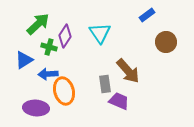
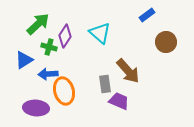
cyan triangle: rotated 15 degrees counterclockwise
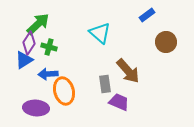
purple diamond: moved 36 px left, 7 px down
purple trapezoid: moved 1 px down
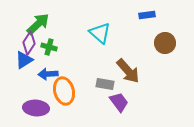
blue rectangle: rotated 28 degrees clockwise
brown circle: moved 1 px left, 1 px down
gray rectangle: rotated 72 degrees counterclockwise
purple trapezoid: rotated 30 degrees clockwise
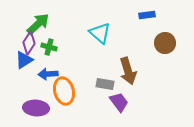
brown arrow: rotated 24 degrees clockwise
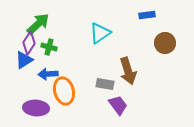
cyan triangle: rotated 45 degrees clockwise
purple trapezoid: moved 1 px left, 3 px down
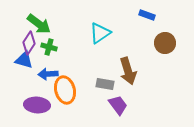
blue rectangle: rotated 28 degrees clockwise
green arrow: moved 1 px right; rotated 80 degrees clockwise
blue triangle: rotated 48 degrees clockwise
orange ellipse: moved 1 px right, 1 px up
purple ellipse: moved 1 px right, 3 px up
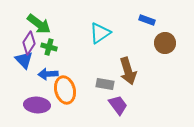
blue rectangle: moved 5 px down
blue triangle: rotated 30 degrees clockwise
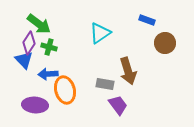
purple ellipse: moved 2 px left
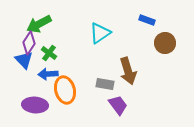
green arrow: rotated 115 degrees clockwise
green cross: moved 6 px down; rotated 21 degrees clockwise
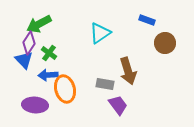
blue arrow: moved 1 px down
orange ellipse: moved 1 px up
